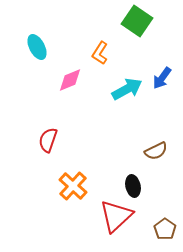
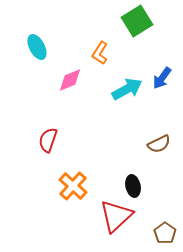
green square: rotated 24 degrees clockwise
brown semicircle: moved 3 px right, 7 px up
brown pentagon: moved 4 px down
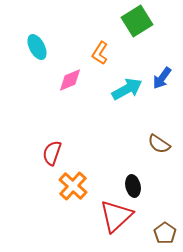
red semicircle: moved 4 px right, 13 px down
brown semicircle: rotated 60 degrees clockwise
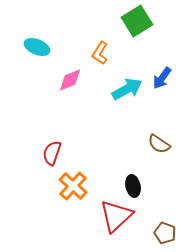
cyan ellipse: rotated 40 degrees counterclockwise
brown pentagon: rotated 15 degrees counterclockwise
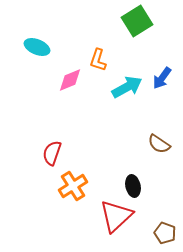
orange L-shape: moved 2 px left, 7 px down; rotated 15 degrees counterclockwise
cyan arrow: moved 2 px up
orange cross: rotated 16 degrees clockwise
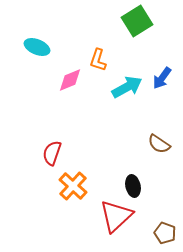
orange cross: rotated 16 degrees counterclockwise
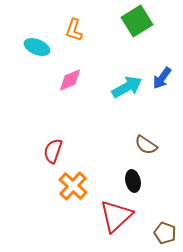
orange L-shape: moved 24 px left, 30 px up
brown semicircle: moved 13 px left, 1 px down
red semicircle: moved 1 px right, 2 px up
black ellipse: moved 5 px up
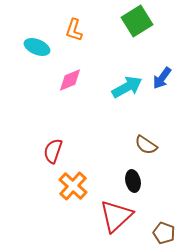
brown pentagon: moved 1 px left
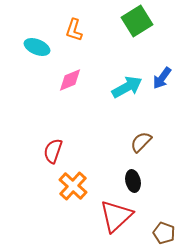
brown semicircle: moved 5 px left, 3 px up; rotated 100 degrees clockwise
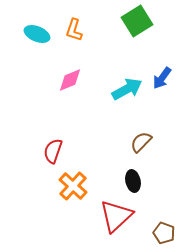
cyan ellipse: moved 13 px up
cyan arrow: moved 2 px down
